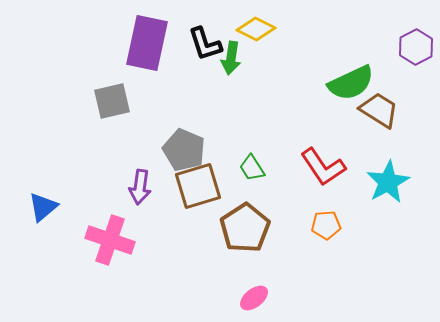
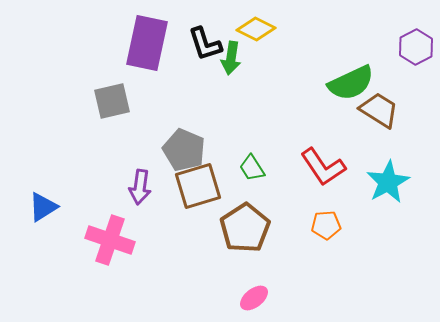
blue triangle: rotated 8 degrees clockwise
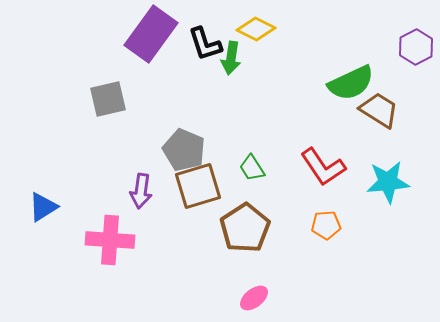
purple rectangle: moved 4 px right, 9 px up; rotated 24 degrees clockwise
gray square: moved 4 px left, 2 px up
cyan star: rotated 24 degrees clockwise
purple arrow: moved 1 px right, 4 px down
pink cross: rotated 15 degrees counterclockwise
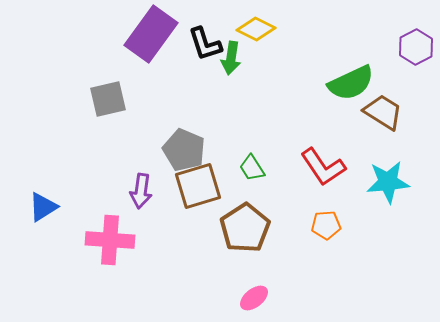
brown trapezoid: moved 4 px right, 2 px down
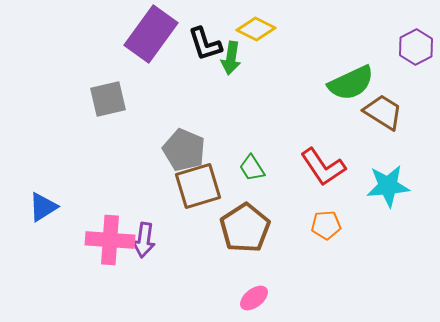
cyan star: moved 4 px down
purple arrow: moved 3 px right, 49 px down
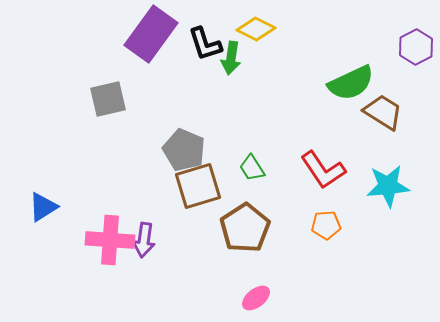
red L-shape: moved 3 px down
pink ellipse: moved 2 px right
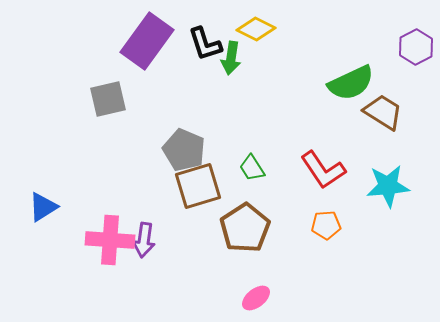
purple rectangle: moved 4 px left, 7 px down
